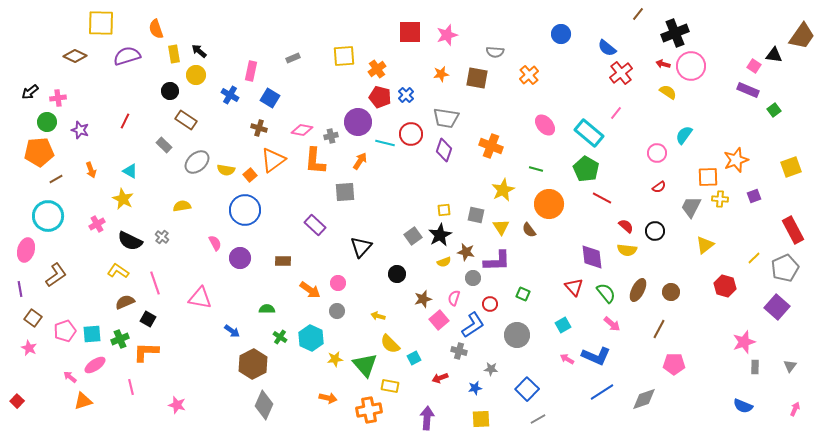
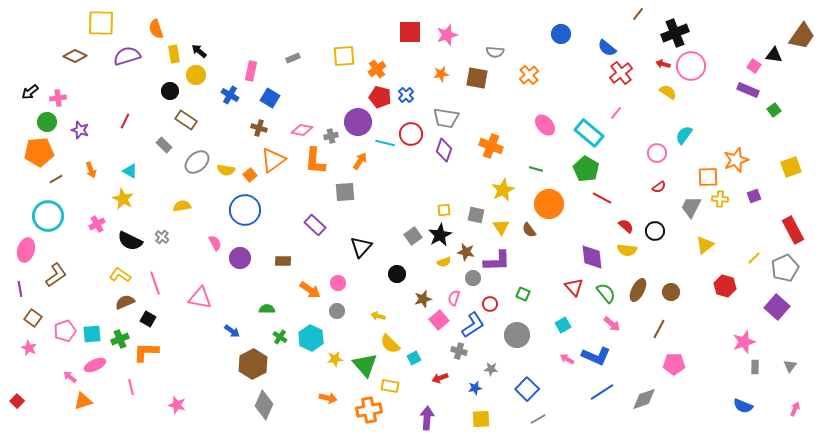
yellow L-shape at (118, 271): moved 2 px right, 4 px down
pink ellipse at (95, 365): rotated 10 degrees clockwise
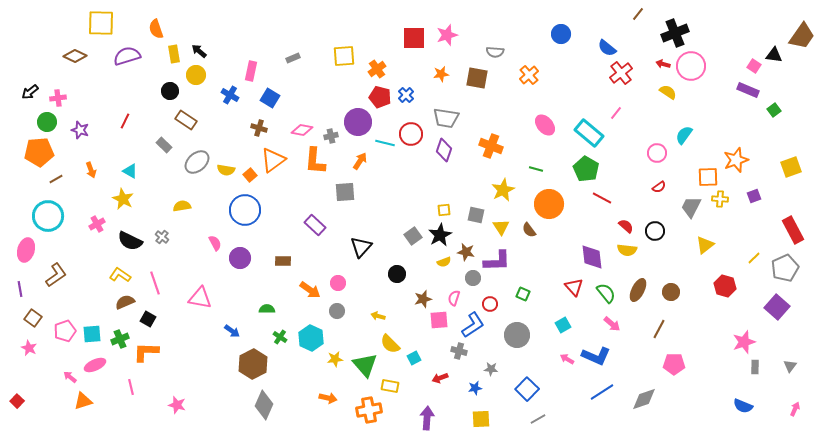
red square at (410, 32): moved 4 px right, 6 px down
pink square at (439, 320): rotated 36 degrees clockwise
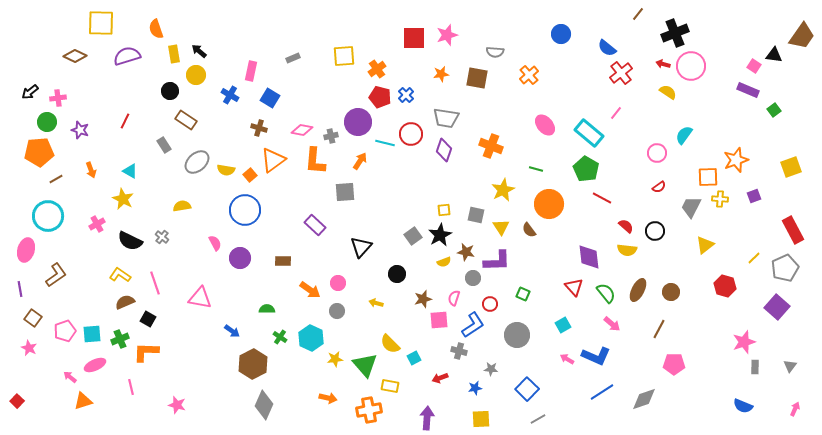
gray rectangle at (164, 145): rotated 14 degrees clockwise
purple diamond at (592, 257): moved 3 px left
yellow arrow at (378, 316): moved 2 px left, 13 px up
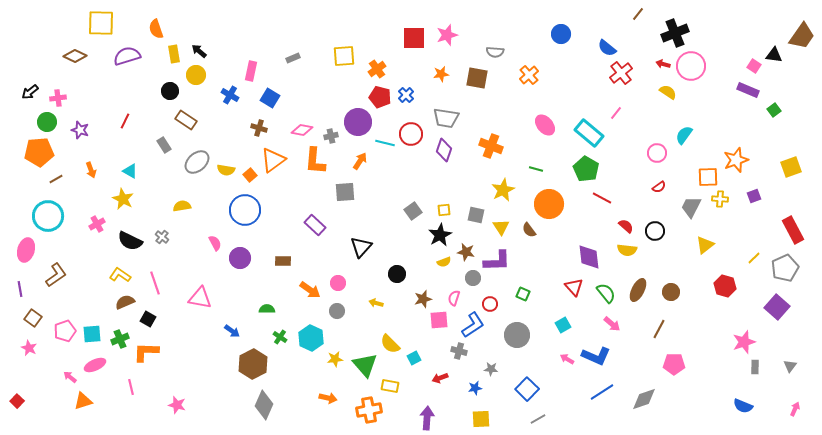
gray square at (413, 236): moved 25 px up
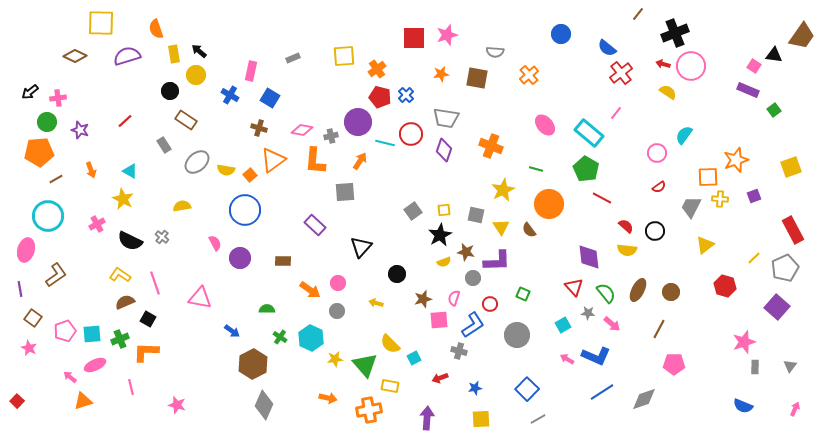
red line at (125, 121): rotated 21 degrees clockwise
gray star at (491, 369): moved 97 px right, 56 px up
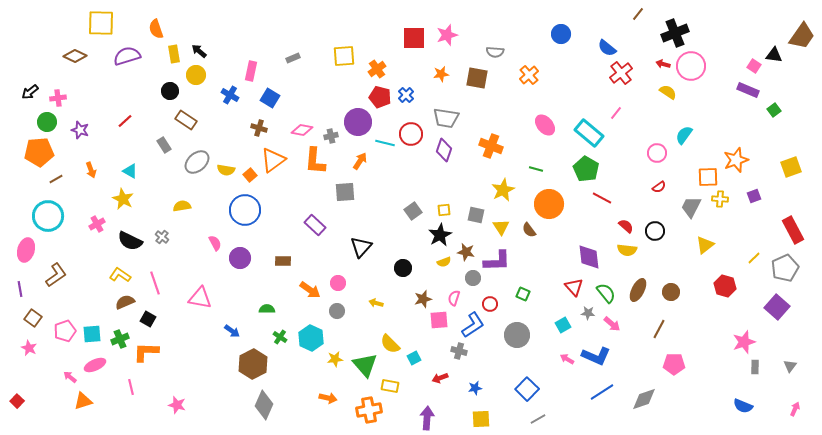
black circle at (397, 274): moved 6 px right, 6 px up
